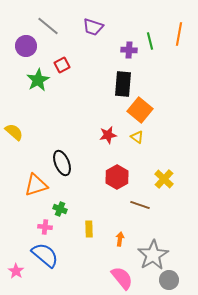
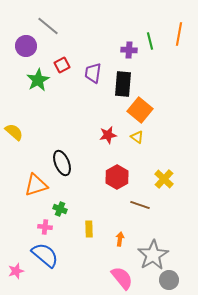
purple trapezoid: moved 46 px down; rotated 80 degrees clockwise
pink star: rotated 21 degrees clockwise
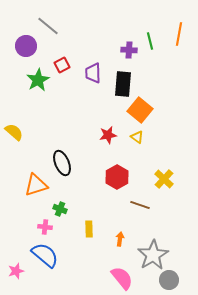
purple trapezoid: rotated 10 degrees counterclockwise
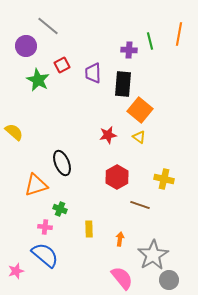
green star: rotated 15 degrees counterclockwise
yellow triangle: moved 2 px right
yellow cross: rotated 30 degrees counterclockwise
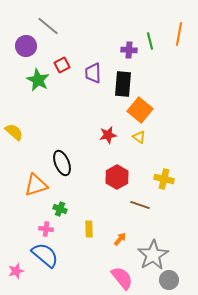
pink cross: moved 1 px right, 2 px down
orange arrow: rotated 32 degrees clockwise
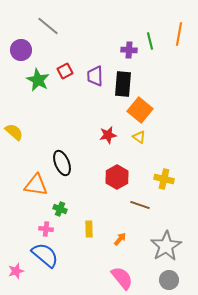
purple circle: moved 5 px left, 4 px down
red square: moved 3 px right, 6 px down
purple trapezoid: moved 2 px right, 3 px down
orange triangle: rotated 25 degrees clockwise
gray star: moved 13 px right, 9 px up
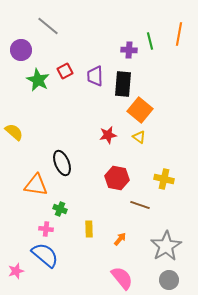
red hexagon: moved 1 px down; rotated 20 degrees counterclockwise
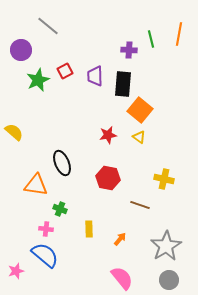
green line: moved 1 px right, 2 px up
green star: rotated 20 degrees clockwise
red hexagon: moved 9 px left
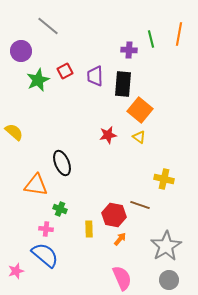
purple circle: moved 1 px down
red hexagon: moved 6 px right, 37 px down
pink semicircle: rotated 15 degrees clockwise
